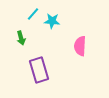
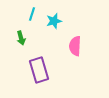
cyan line: moved 1 px left; rotated 24 degrees counterclockwise
cyan star: moved 2 px right; rotated 21 degrees counterclockwise
pink semicircle: moved 5 px left
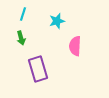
cyan line: moved 9 px left
cyan star: moved 3 px right
purple rectangle: moved 1 px left, 1 px up
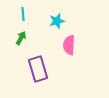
cyan line: rotated 24 degrees counterclockwise
green arrow: rotated 136 degrees counterclockwise
pink semicircle: moved 6 px left, 1 px up
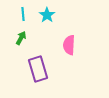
cyan star: moved 10 px left, 6 px up; rotated 21 degrees counterclockwise
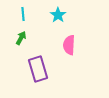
cyan star: moved 11 px right
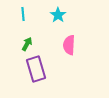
green arrow: moved 6 px right, 6 px down
purple rectangle: moved 2 px left
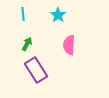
purple rectangle: moved 1 px down; rotated 15 degrees counterclockwise
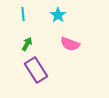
pink semicircle: moved 1 px right, 1 px up; rotated 72 degrees counterclockwise
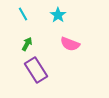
cyan line: rotated 24 degrees counterclockwise
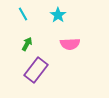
pink semicircle: rotated 24 degrees counterclockwise
purple rectangle: rotated 70 degrees clockwise
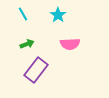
green arrow: rotated 40 degrees clockwise
